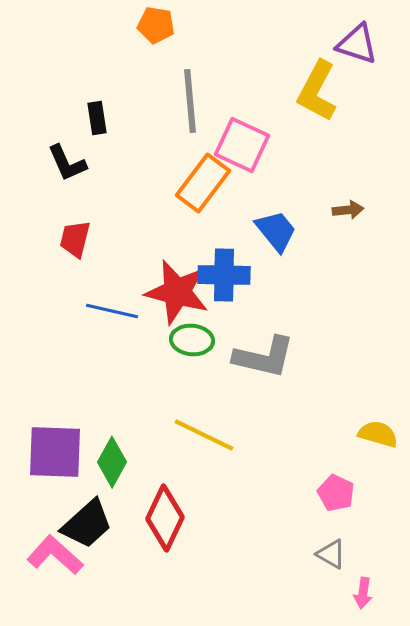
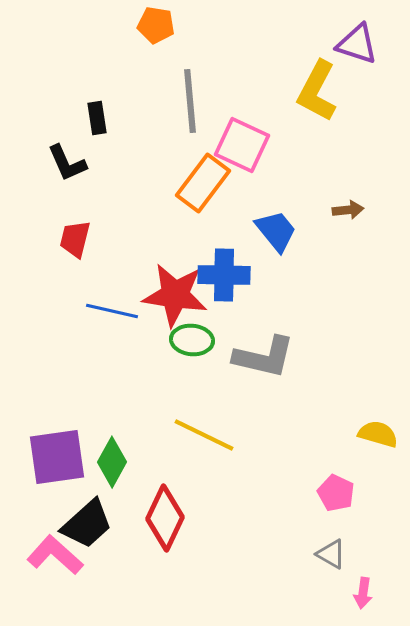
red star: moved 2 px left, 3 px down; rotated 6 degrees counterclockwise
purple square: moved 2 px right, 5 px down; rotated 10 degrees counterclockwise
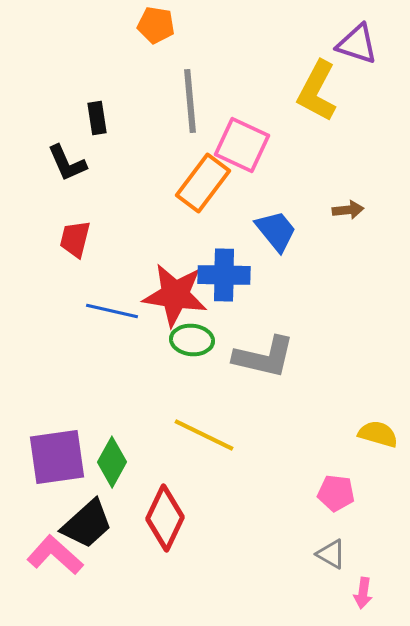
pink pentagon: rotated 18 degrees counterclockwise
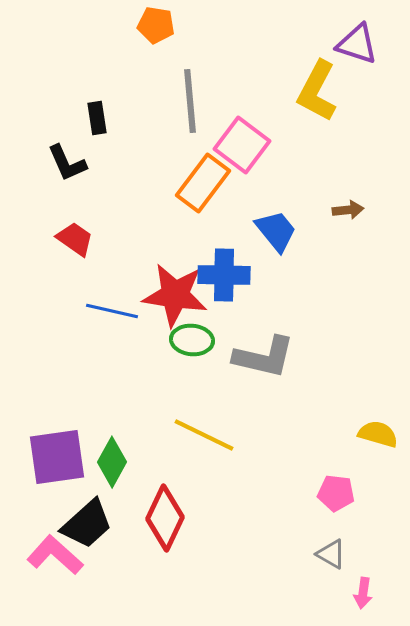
pink square: rotated 12 degrees clockwise
red trapezoid: rotated 111 degrees clockwise
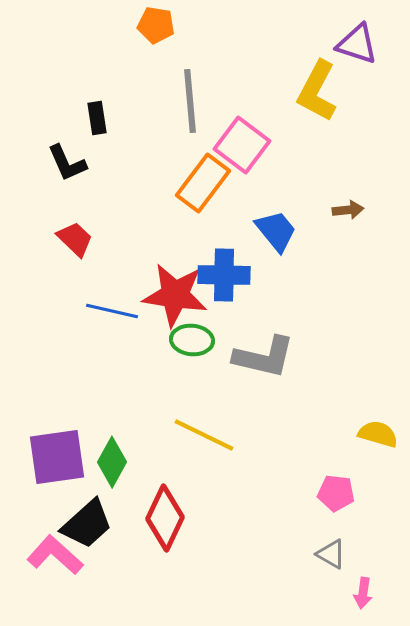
red trapezoid: rotated 9 degrees clockwise
